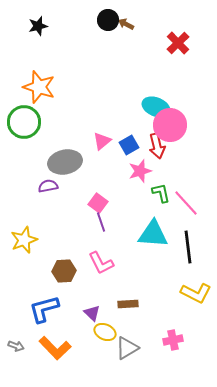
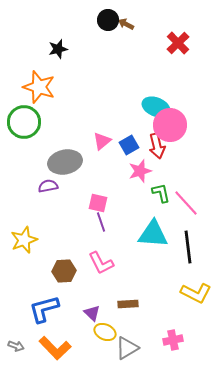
black star: moved 20 px right, 23 px down
pink square: rotated 24 degrees counterclockwise
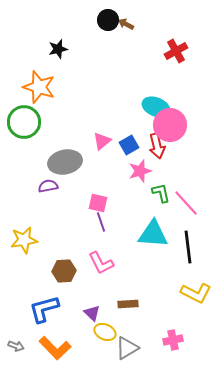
red cross: moved 2 px left, 8 px down; rotated 15 degrees clockwise
yellow star: rotated 12 degrees clockwise
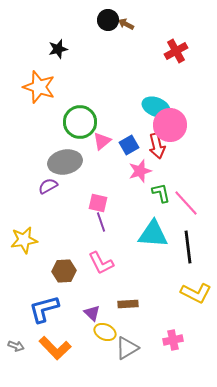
green circle: moved 56 px right
purple semicircle: rotated 18 degrees counterclockwise
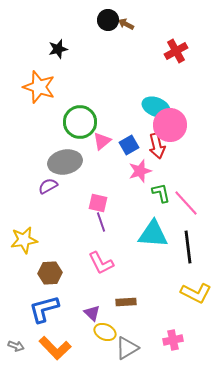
brown hexagon: moved 14 px left, 2 px down
brown rectangle: moved 2 px left, 2 px up
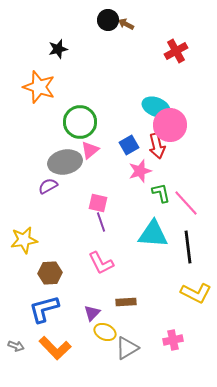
pink triangle: moved 12 px left, 9 px down
purple triangle: rotated 30 degrees clockwise
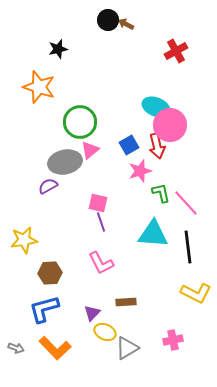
gray arrow: moved 2 px down
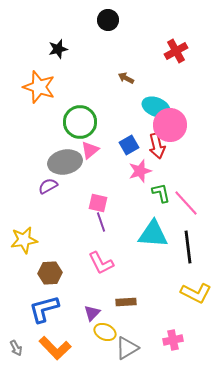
brown arrow: moved 54 px down
gray arrow: rotated 42 degrees clockwise
